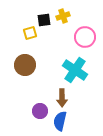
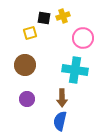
black square: moved 2 px up; rotated 16 degrees clockwise
pink circle: moved 2 px left, 1 px down
cyan cross: rotated 25 degrees counterclockwise
purple circle: moved 13 px left, 12 px up
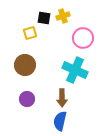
cyan cross: rotated 15 degrees clockwise
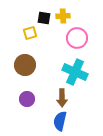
yellow cross: rotated 16 degrees clockwise
pink circle: moved 6 px left
cyan cross: moved 2 px down
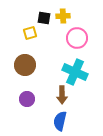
brown arrow: moved 3 px up
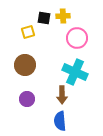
yellow square: moved 2 px left, 1 px up
blue semicircle: rotated 18 degrees counterclockwise
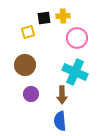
black square: rotated 16 degrees counterclockwise
purple circle: moved 4 px right, 5 px up
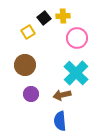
black square: rotated 32 degrees counterclockwise
yellow square: rotated 16 degrees counterclockwise
cyan cross: moved 1 px right, 1 px down; rotated 20 degrees clockwise
brown arrow: rotated 78 degrees clockwise
